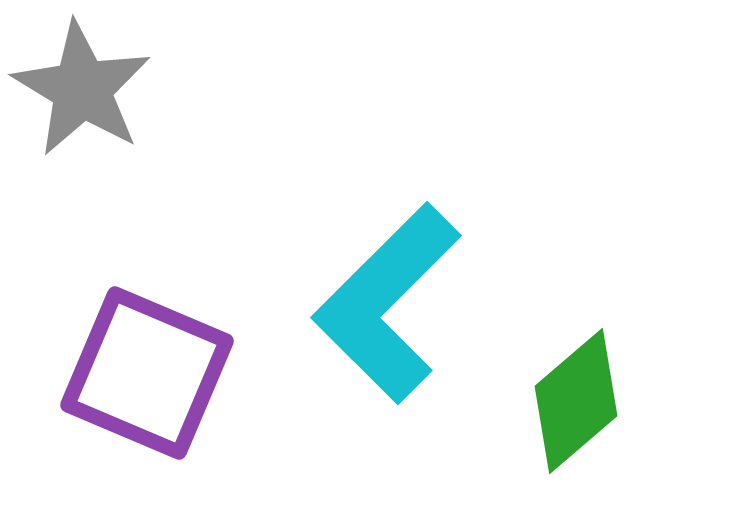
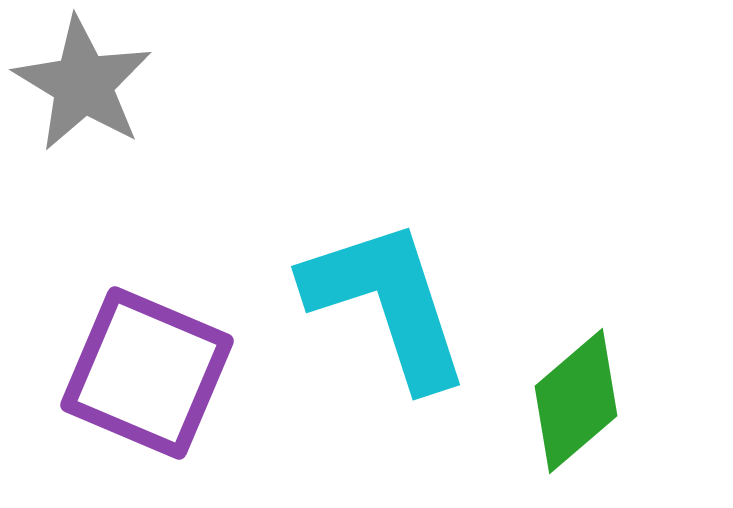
gray star: moved 1 px right, 5 px up
cyan L-shape: rotated 117 degrees clockwise
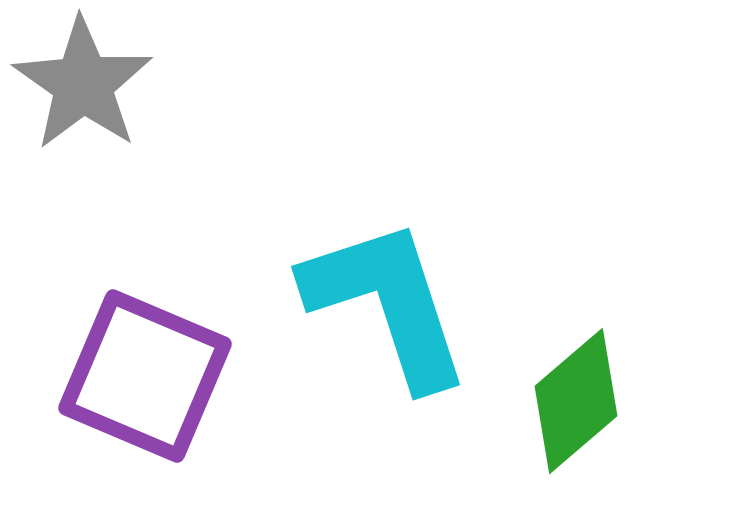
gray star: rotated 4 degrees clockwise
purple square: moved 2 px left, 3 px down
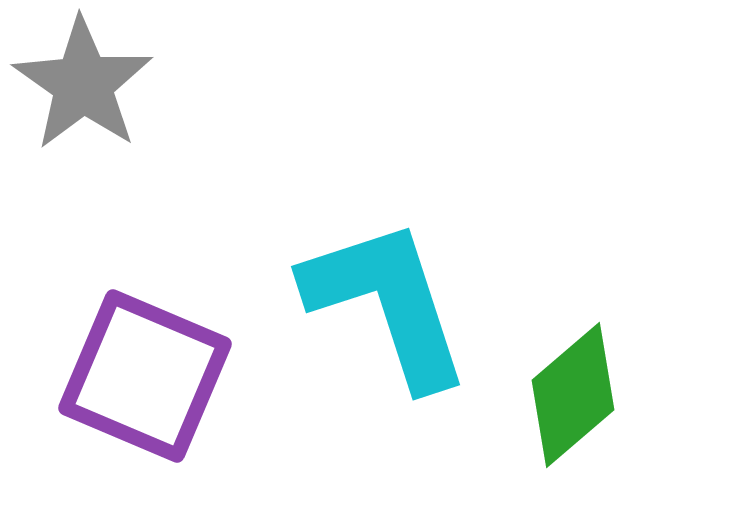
green diamond: moved 3 px left, 6 px up
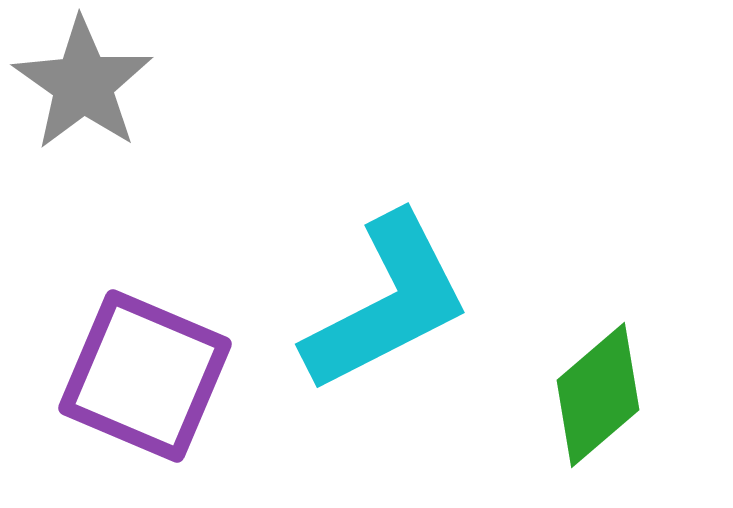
cyan L-shape: rotated 81 degrees clockwise
green diamond: moved 25 px right
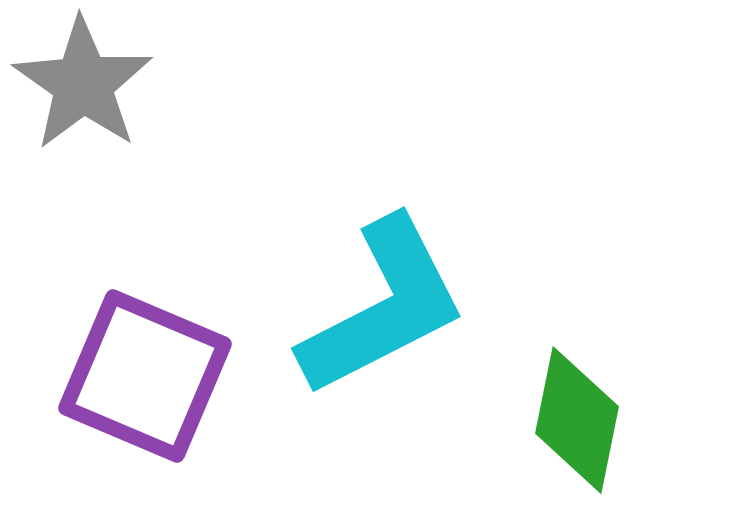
cyan L-shape: moved 4 px left, 4 px down
green diamond: moved 21 px left, 25 px down; rotated 38 degrees counterclockwise
